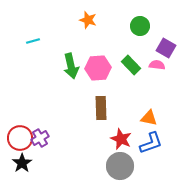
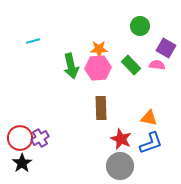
orange star: moved 11 px right, 29 px down; rotated 18 degrees counterclockwise
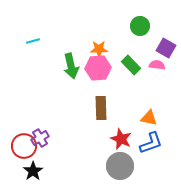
red circle: moved 4 px right, 8 px down
black star: moved 11 px right, 8 px down
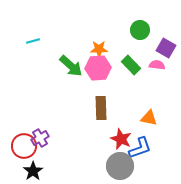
green circle: moved 4 px down
green arrow: rotated 35 degrees counterclockwise
blue L-shape: moved 11 px left, 5 px down
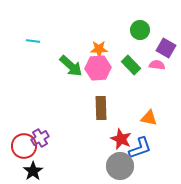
cyan line: rotated 24 degrees clockwise
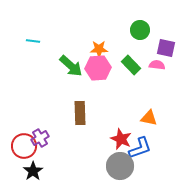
purple square: rotated 18 degrees counterclockwise
brown rectangle: moved 21 px left, 5 px down
